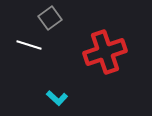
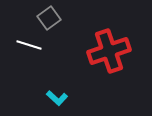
gray square: moved 1 px left
red cross: moved 4 px right, 1 px up
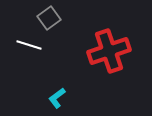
cyan L-shape: rotated 100 degrees clockwise
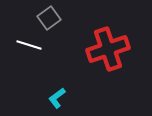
red cross: moved 1 px left, 2 px up
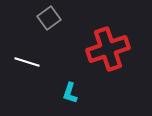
white line: moved 2 px left, 17 px down
cyan L-shape: moved 13 px right, 5 px up; rotated 35 degrees counterclockwise
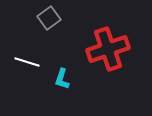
cyan L-shape: moved 8 px left, 14 px up
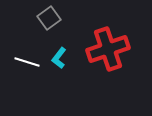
cyan L-shape: moved 3 px left, 21 px up; rotated 20 degrees clockwise
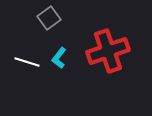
red cross: moved 2 px down
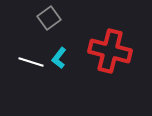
red cross: moved 2 px right; rotated 33 degrees clockwise
white line: moved 4 px right
